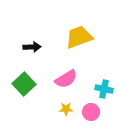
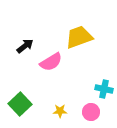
black arrow: moved 7 px left, 1 px up; rotated 36 degrees counterclockwise
pink semicircle: moved 15 px left, 17 px up
green square: moved 4 px left, 20 px down
yellow star: moved 6 px left, 2 px down
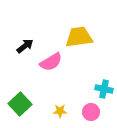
yellow trapezoid: rotated 12 degrees clockwise
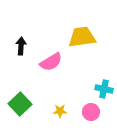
yellow trapezoid: moved 3 px right
black arrow: moved 4 px left; rotated 48 degrees counterclockwise
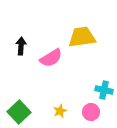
pink semicircle: moved 4 px up
cyan cross: moved 1 px down
green square: moved 1 px left, 8 px down
yellow star: rotated 24 degrees counterclockwise
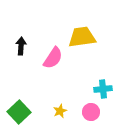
pink semicircle: moved 2 px right; rotated 25 degrees counterclockwise
cyan cross: moved 1 px left, 1 px up; rotated 18 degrees counterclockwise
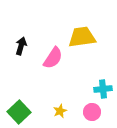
black arrow: rotated 12 degrees clockwise
pink circle: moved 1 px right
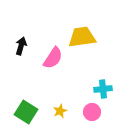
green square: moved 7 px right; rotated 15 degrees counterclockwise
